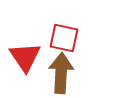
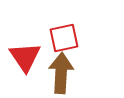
red square: rotated 24 degrees counterclockwise
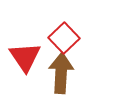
red square: rotated 32 degrees counterclockwise
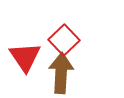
red square: moved 2 px down
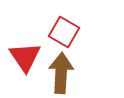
red square: moved 8 px up; rotated 16 degrees counterclockwise
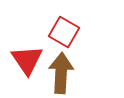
red triangle: moved 2 px right, 3 px down
